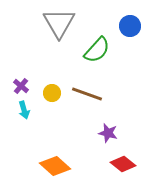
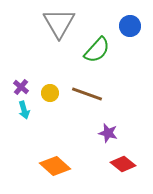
purple cross: moved 1 px down
yellow circle: moved 2 px left
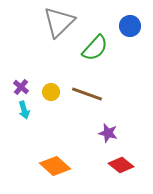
gray triangle: moved 1 px up; rotated 16 degrees clockwise
green semicircle: moved 2 px left, 2 px up
yellow circle: moved 1 px right, 1 px up
red diamond: moved 2 px left, 1 px down
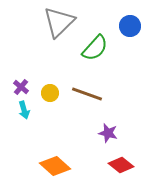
yellow circle: moved 1 px left, 1 px down
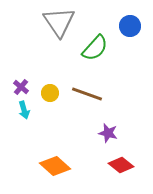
gray triangle: rotated 20 degrees counterclockwise
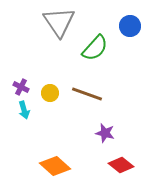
purple cross: rotated 14 degrees counterclockwise
purple star: moved 3 px left
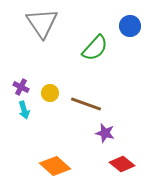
gray triangle: moved 17 px left, 1 px down
brown line: moved 1 px left, 10 px down
red diamond: moved 1 px right, 1 px up
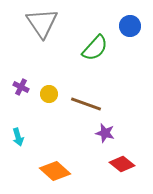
yellow circle: moved 1 px left, 1 px down
cyan arrow: moved 6 px left, 27 px down
orange diamond: moved 5 px down
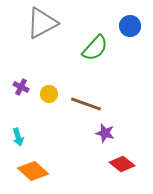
gray triangle: rotated 36 degrees clockwise
orange diamond: moved 22 px left
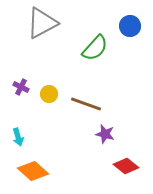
purple star: moved 1 px down
red diamond: moved 4 px right, 2 px down
